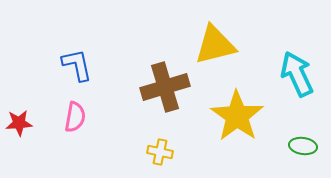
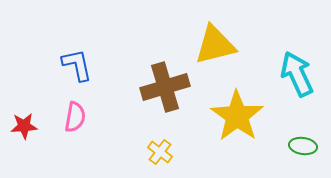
red star: moved 5 px right, 3 px down
yellow cross: rotated 25 degrees clockwise
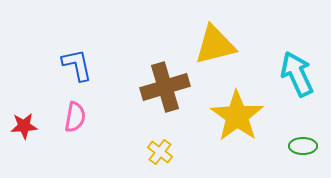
green ellipse: rotated 8 degrees counterclockwise
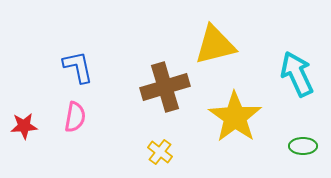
blue L-shape: moved 1 px right, 2 px down
yellow star: moved 2 px left, 1 px down
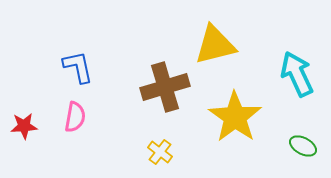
green ellipse: rotated 28 degrees clockwise
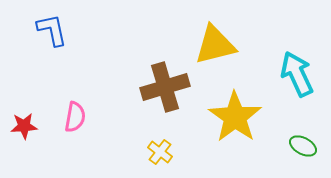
blue L-shape: moved 26 px left, 37 px up
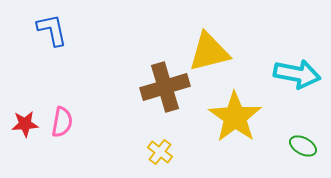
yellow triangle: moved 6 px left, 7 px down
cyan arrow: rotated 126 degrees clockwise
pink semicircle: moved 13 px left, 5 px down
red star: moved 1 px right, 2 px up
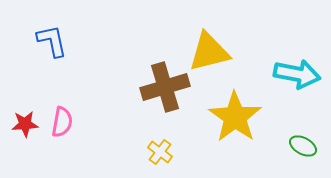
blue L-shape: moved 11 px down
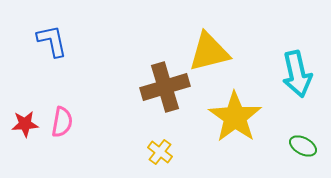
cyan arrow: rotated 66 degrees clockwise
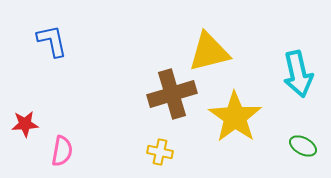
cyan arrow: moved 1 px right
brown cross: moved 7 px right, 7 px down
pink semicircle: moved 29 px down
yellow cross: rotated 25 degrees counterclockwise
